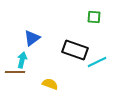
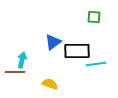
blue triangle: moved 21 px right, 4 px down
black rectangle: moved 2 px right, 1 px down; rotated 20 degrees counterclockwise
cyan line: moved 1 px left, 2 px down; rotated 18 degrees clockwise
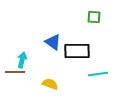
blue triangle: rotated 48 degrees counterclockwise
cyan line: moved 2 px right, 10 px down
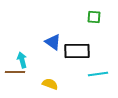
cyan arrow: rotated 28 degrees counterclockwise
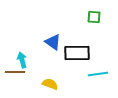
black rectangle: moved 2 px down
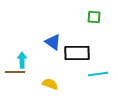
cyan arrow: rotated 14 degrees clockwise
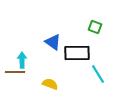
green square: moved 1 px right, 10 px down; rotated 16 degrees clockwise
cyan line: rotated 66 degrees clockwise
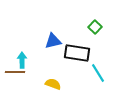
green square: rotated 24 degrees clockwise
blue triangle: moved 1 px up; rotated 48 degrees counterclockwise
black rectangle: rotated 10 degrees clockwise
cyan line: moved 1 px up
yellow semicircle: moved 3 px right
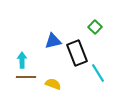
black rectangle: rotated 60 degrees clockwise
brown line: moved 11 px right, 5 px down
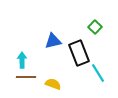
black rectangle: moved 2 px right
